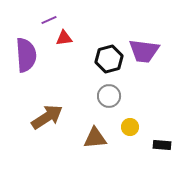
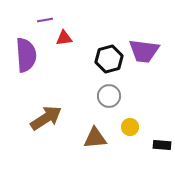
purple line: moved 4 px left; rotated 14 degrees clockwise
brown arrow: moved 1 px left, 1 px down
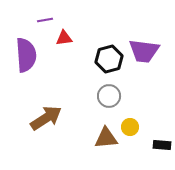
brown triangle: moved 11 px right
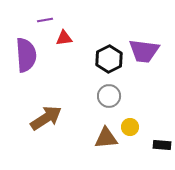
black hexagon: rotated 12 degrees counterclockwise
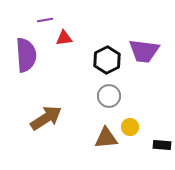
black hexagon: moved 2 px left, 1 px down
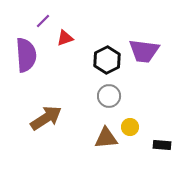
purple line: moved 2 px left, 1 px down; rotated 35 degrees counterclockwise
red triangle: moved 1 px right; rotated 12 degrees counterclockwise
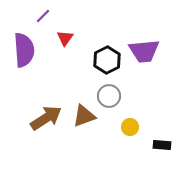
purple line: moved 5 px up
red triangle: rotated 36 degrees counterclockwise
purple trapezoid: rotated 12 degrees counterclockwise
purple semicircle: moved 2 px left, 5 px up
brown triangle: moved 22 px left, 22 px up; rotated 15 degrees counterclockwise
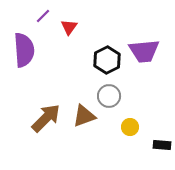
red triangle: moved 4 px right, 11 px up
brown arrow: rotated 12 degrees counterclockwise
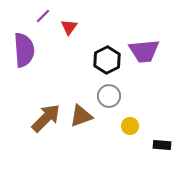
brown triangle: moved 3 px left
yellow circle: moved 1 px up
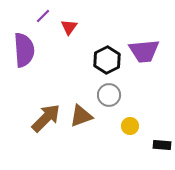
gray circle: moved 1 px up
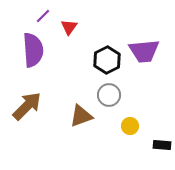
purple semicircle: moved 9 px right
brown arrow: moved 19 px left, 12 px up
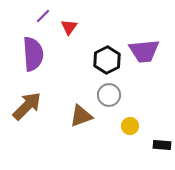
purple semicircle: moved 4 px down
